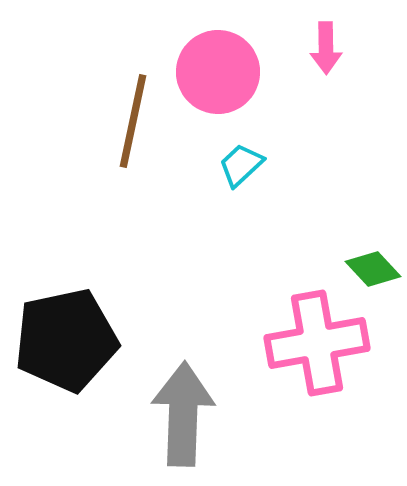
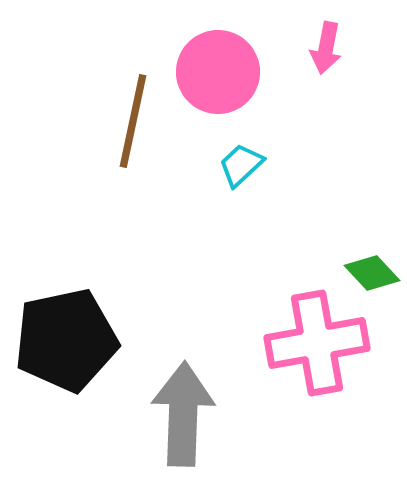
pink arrow: rotated 12 degrees clockwise
green diamond: moved 1 px left, 4 px down
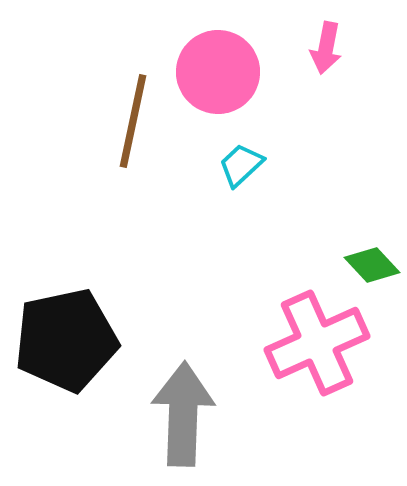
green diamond: moved 8 px up
pink cross: rotated 14 degrees counterclockwise
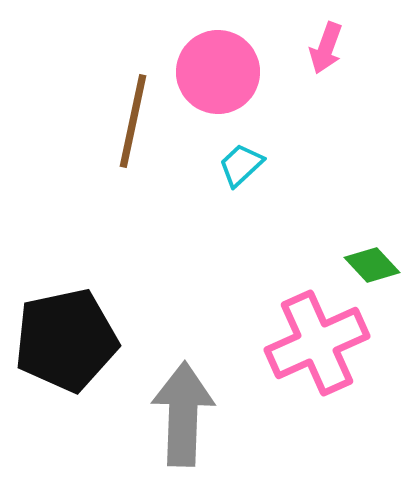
pink arrow: rotated 9 degrees clockwise
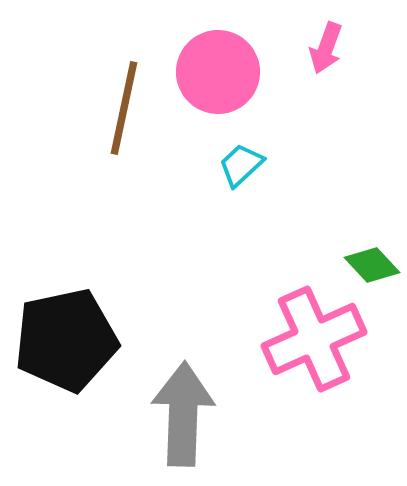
brown line: moved 9 px left, 13 px up
pink cross: moved 3 px left, 4 px up
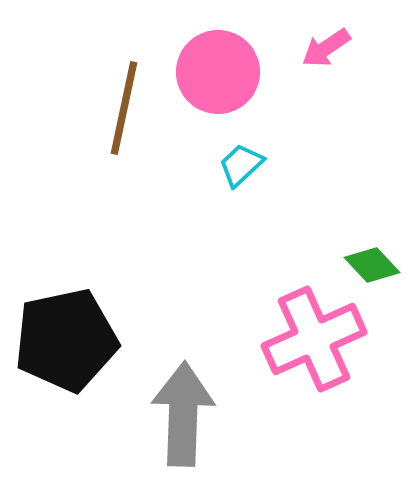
pink arrow: rotated 36 degrees clockwise
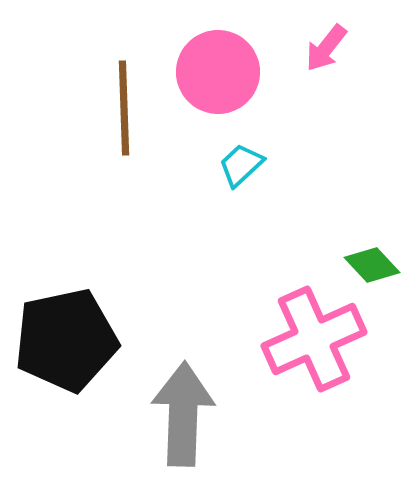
pink arrow: rotated 18 degrees counterclockwise
brown line: rotated 14 degrees counterclockwise
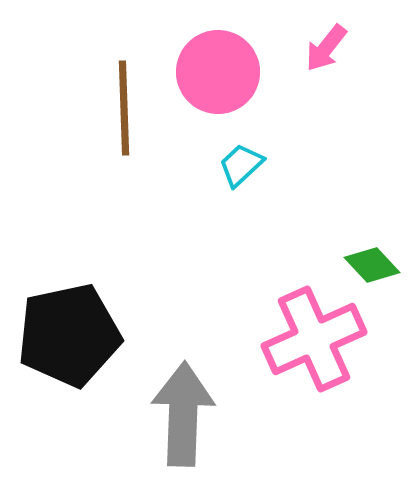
black pentagon: moved 3 px right, 5 px up
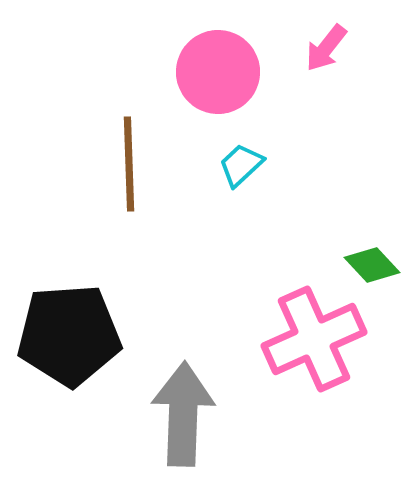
brown line: moved 5 px right, 56 px down
black pentagon: rotated 8 degrees clockwise
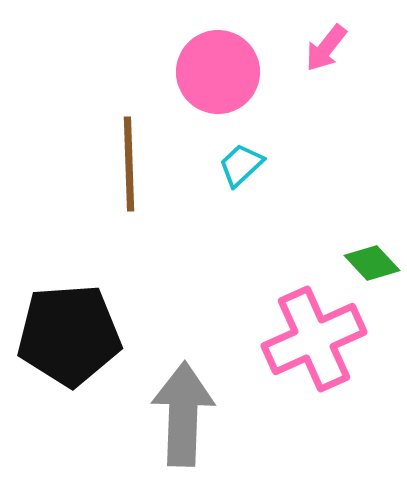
green diamond: moved 2 px up
